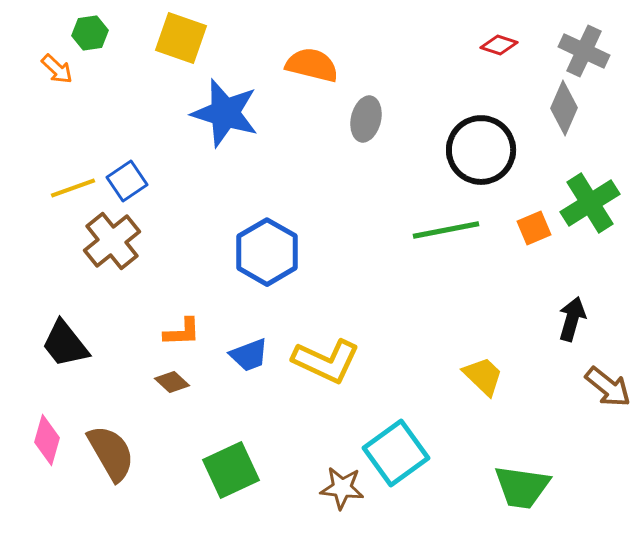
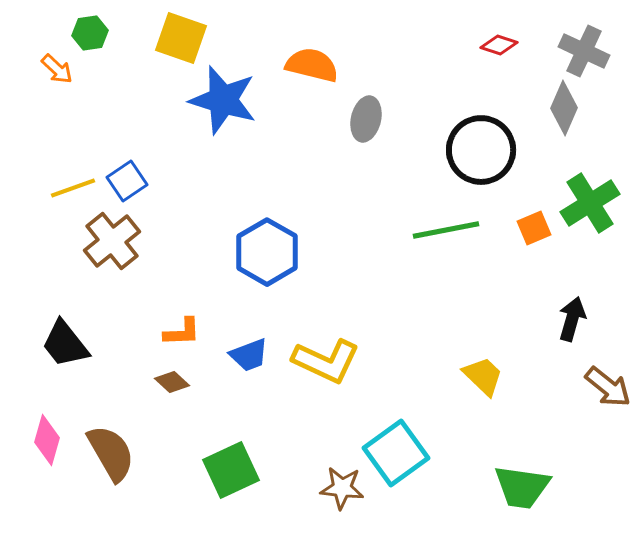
blue star: moved 2 px left, 13 px up
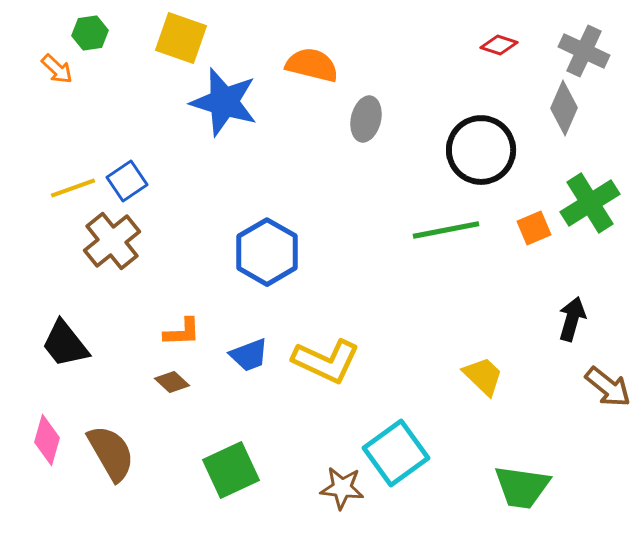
blue star: moved 1 px right, 2 px down
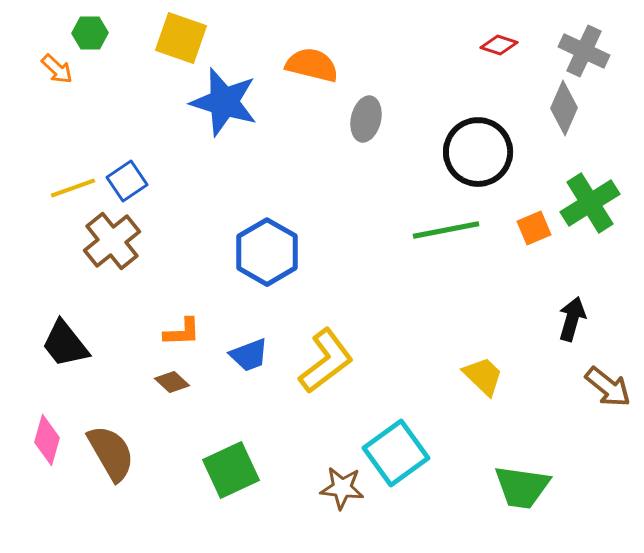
green hexagon: rotated 8 degrees clockwise
black circle: moved 3 px left, 2 px down
yellow L-shape: rotated 62 degrees counterclockwise
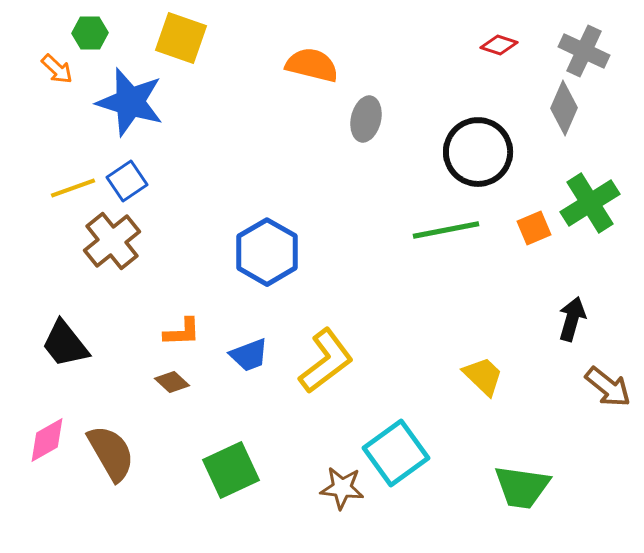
blue star: moved 94 px left
pink diamond: rotated 45 degrees clockwise
